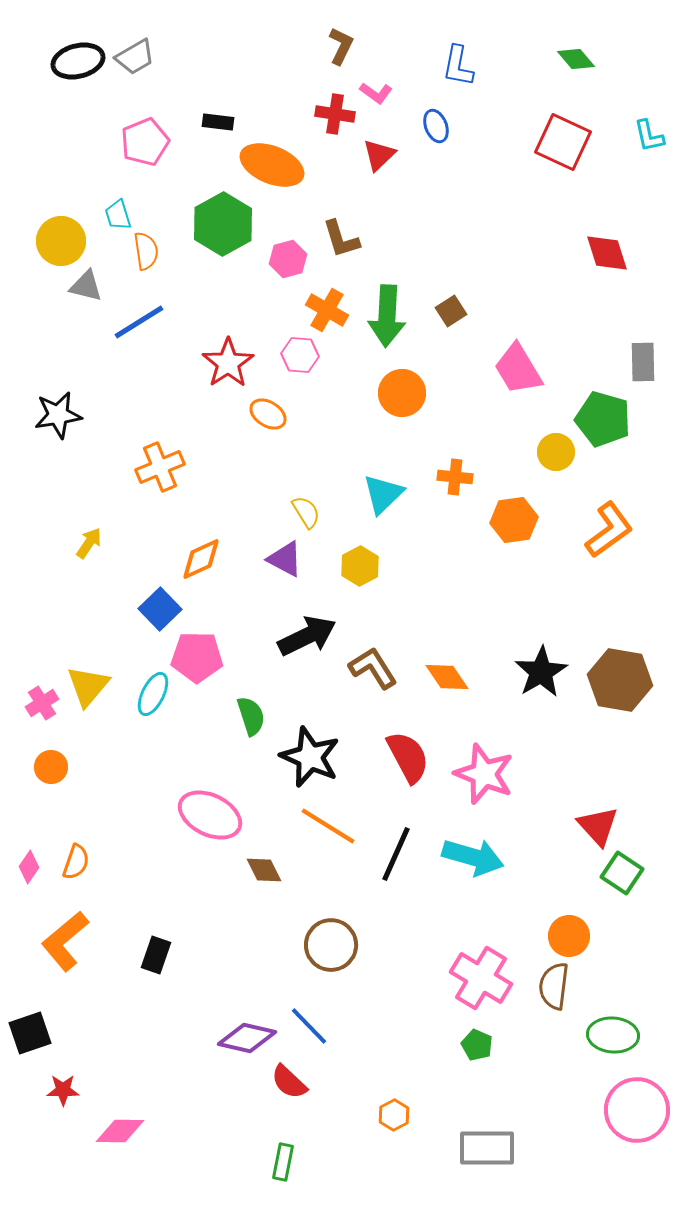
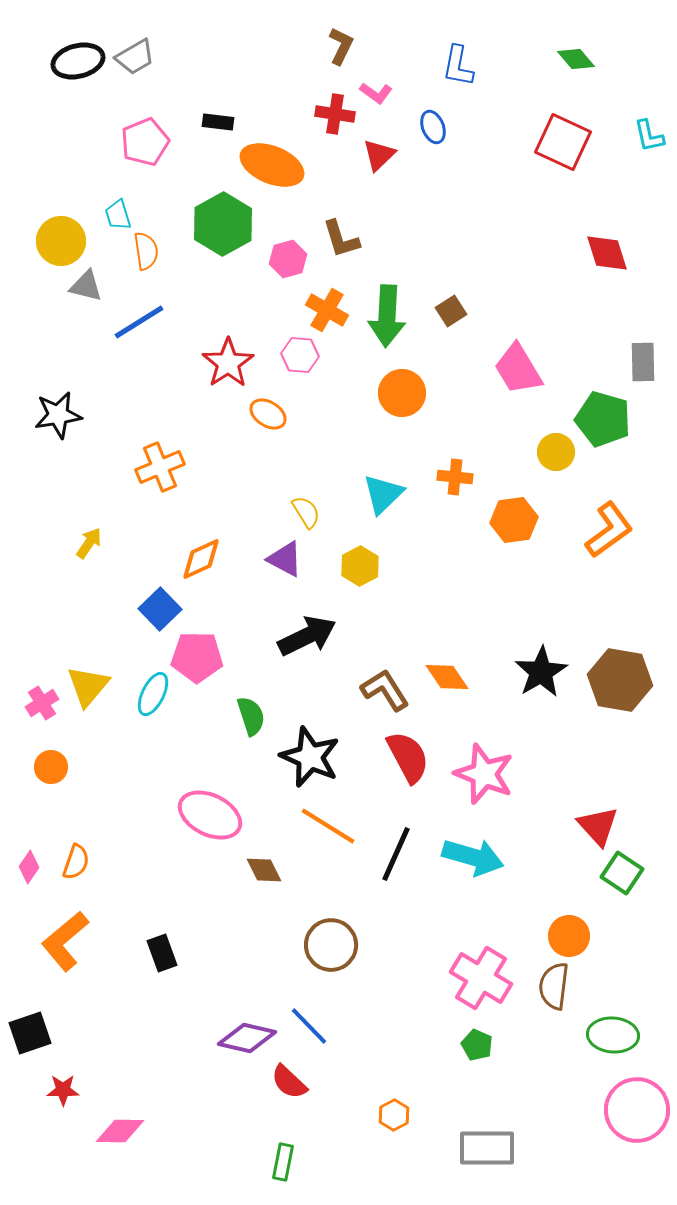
blue ellipse at (436, 126): moved 3 px left, 1 px down
brown L-shape at (373, 668): moved 12 px right, 22 px down
black rectangle at (156, 955): moved 6 px right, 2 px up; rotated 39 degrees counterclockwise
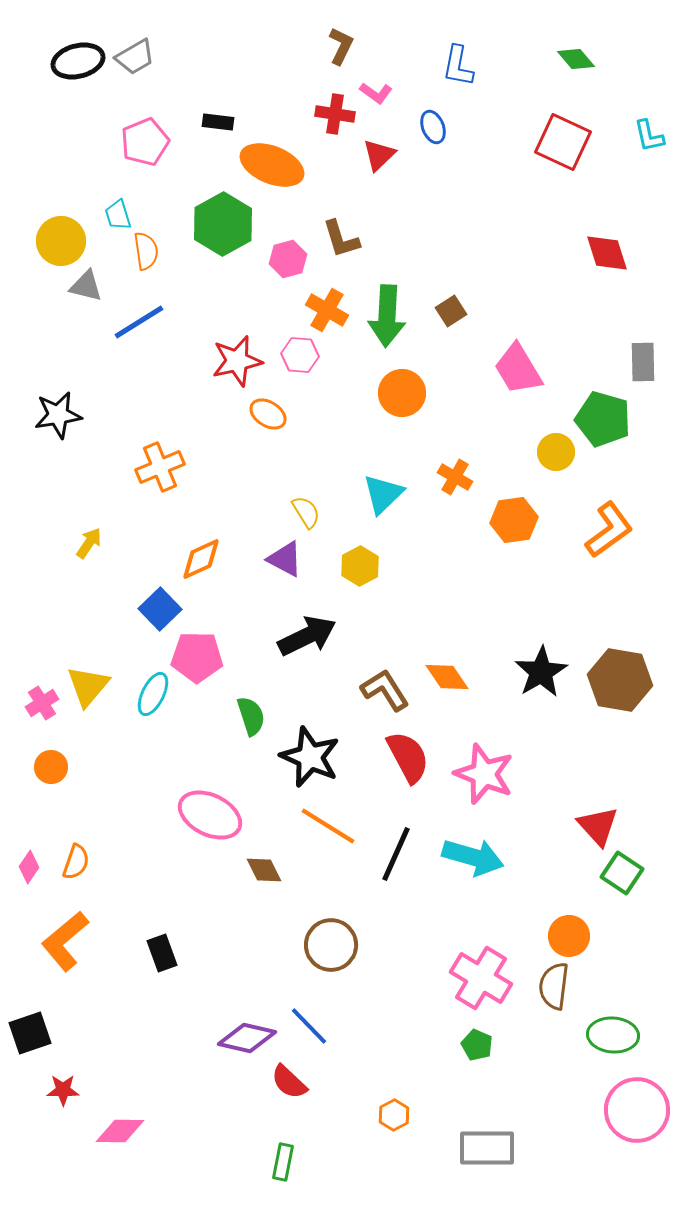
red star at (228, 363): moved 9 px right, 2 px up; rotated 21 degrees clockwise
orange cross at (455, 477): rotated 24 degrees clockwise
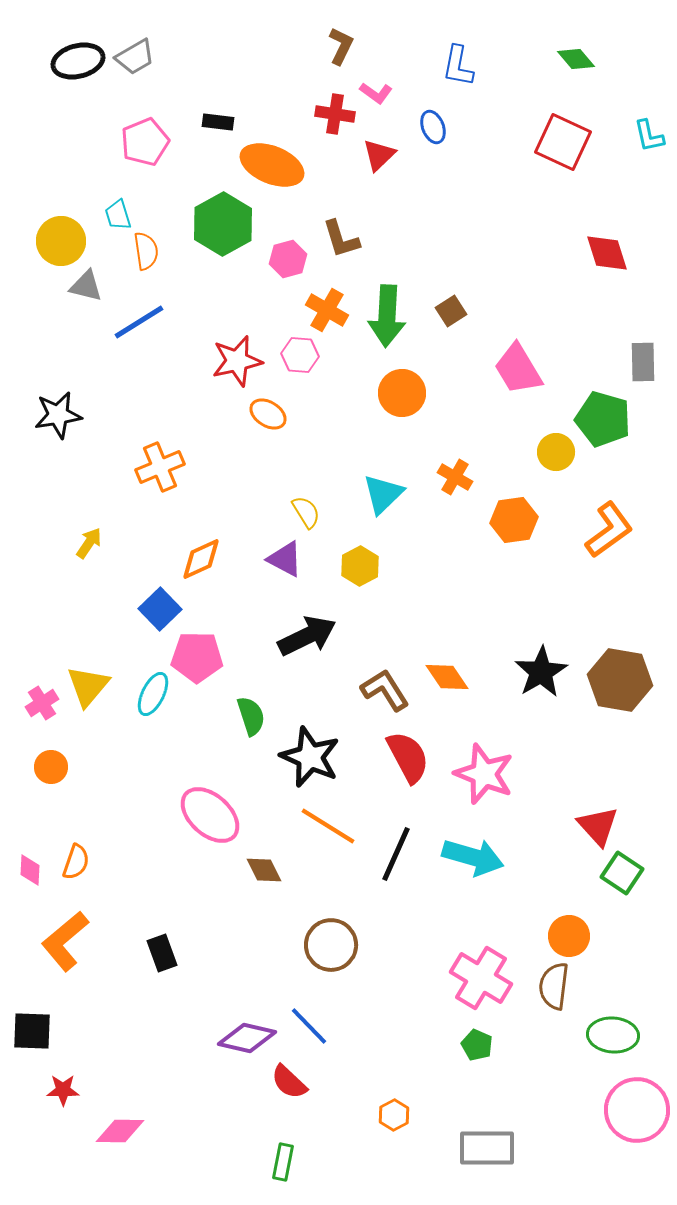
pink ellipse at (210, 815): rotated 16 degrees clockwise
pink diamond at (29, 867): moved 1 px right, 3 px down; rotated 32 degrees counterclockwise
black square at (30, 1033): moved 2 px right, 2 px up; rotated 21 degrees clockwise
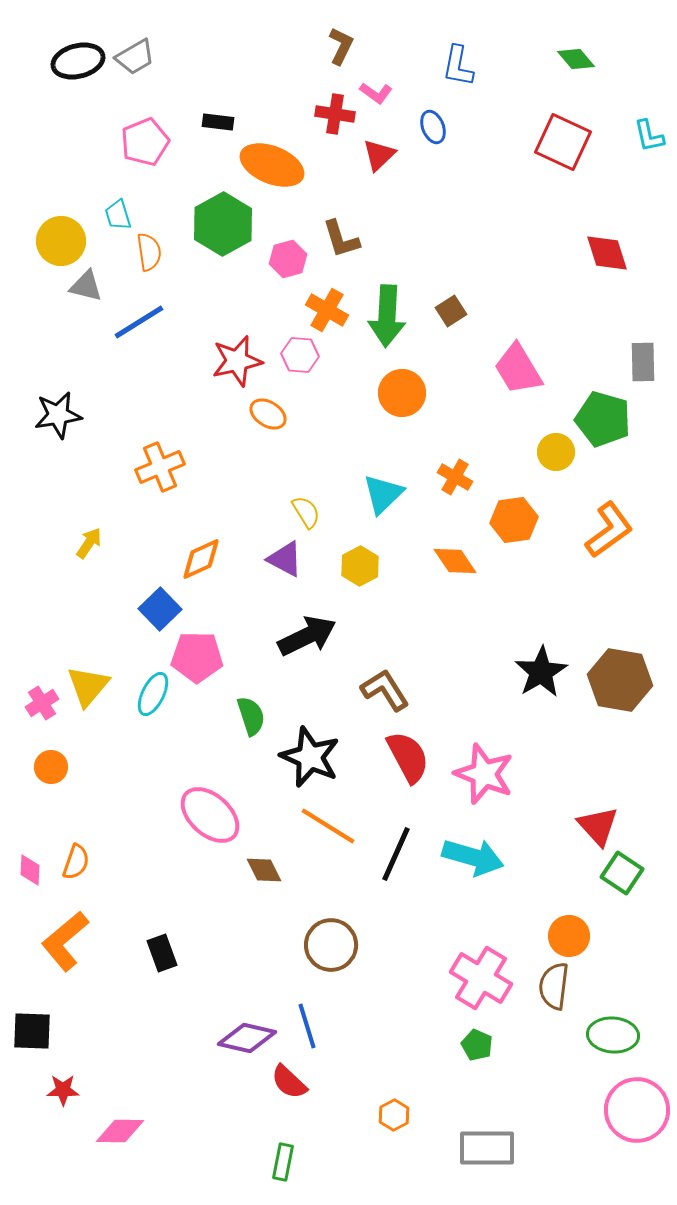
orange semicircle at (146, 251): moved 3 px right, 1 px down
orange diamond at (447, 677): moved 8 px right, 116 px up
blue line at (309, 1026): moved 2 px left; rotated 27 degrees clockwise
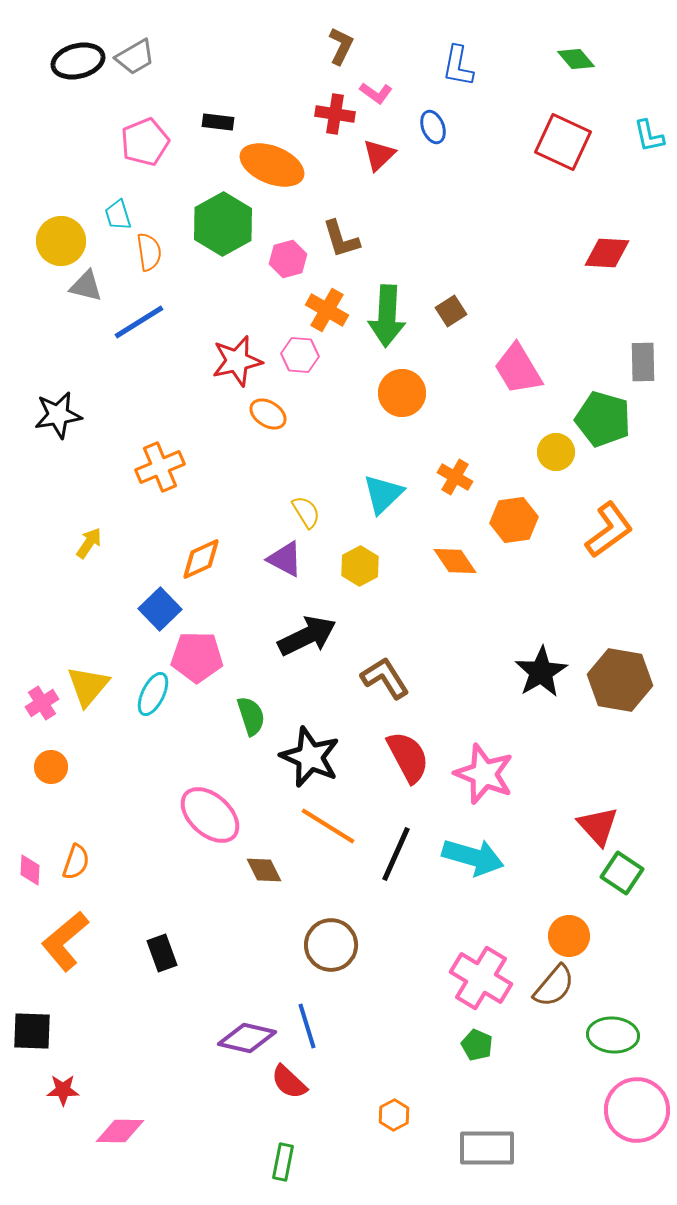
red diamond at (607, 253): rotated 69 degrees counterclockwise
brown L-shape at (385, 690): moved 12 px up
brown semicircle at (554, 986): rotated 147 degrees counterclockwise
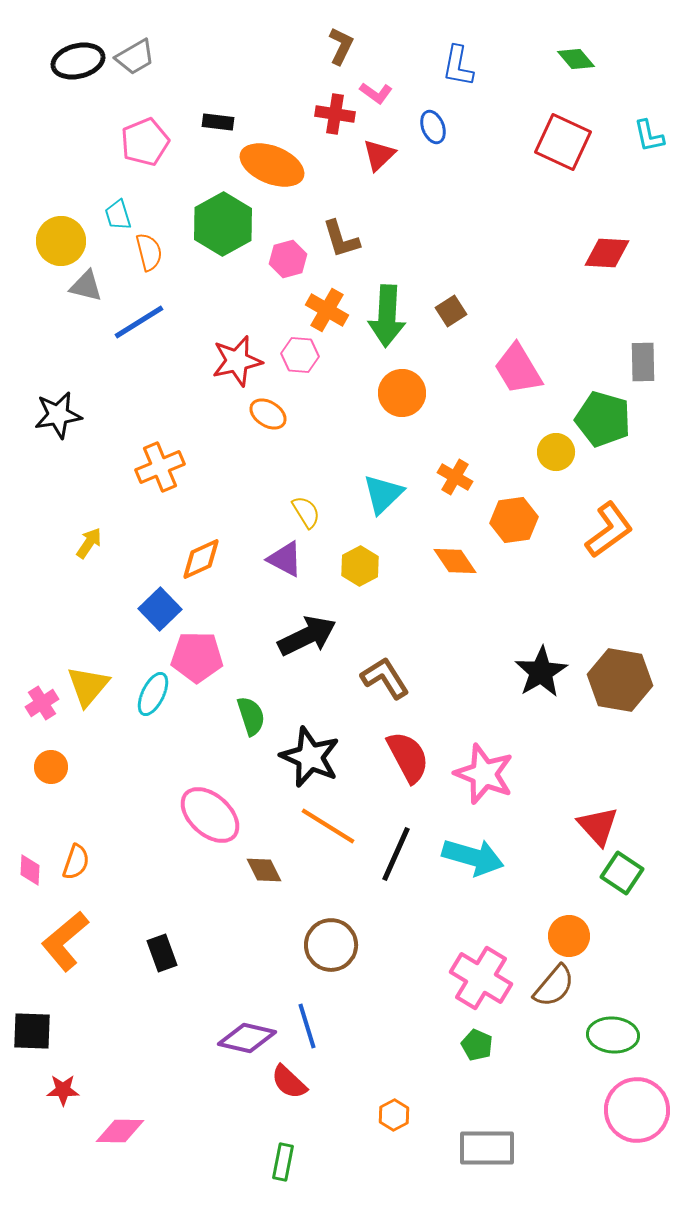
orange semicircle at (149, 252): rotated 6 degrees counterclockwise
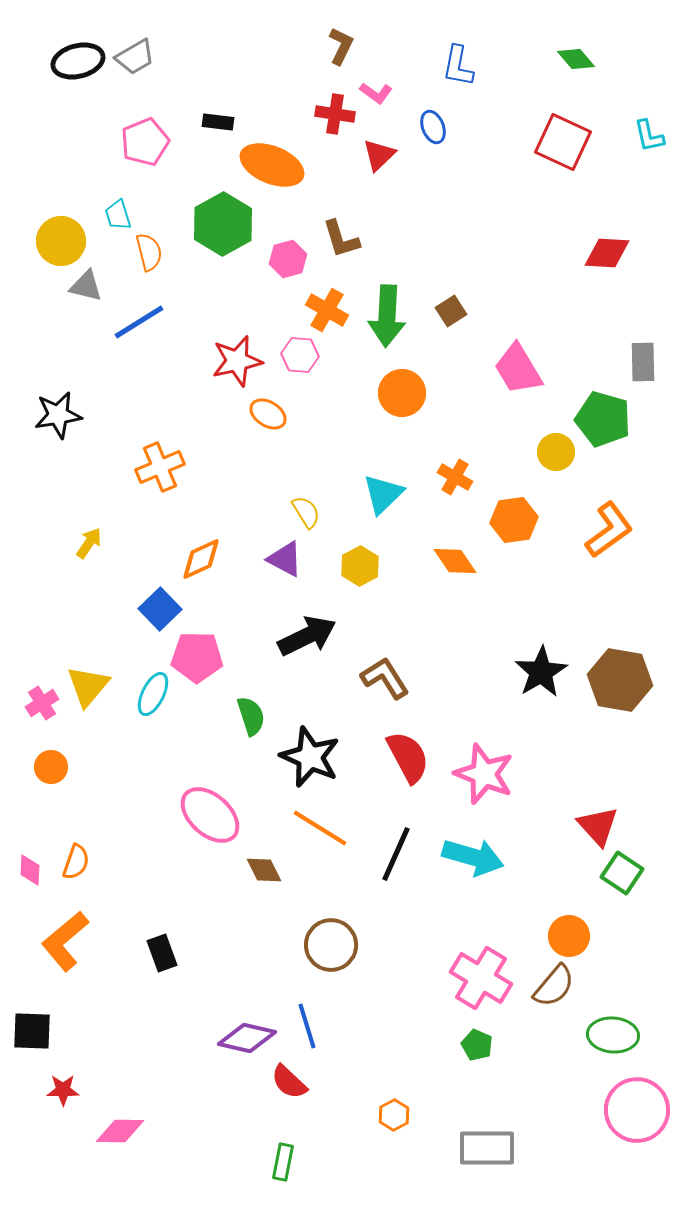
orange line at (328, 826): moved 8 px left, 2 px down
